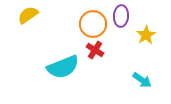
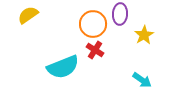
purple ellipse: moved 1 px left, 2 px up
yellow star: moved 2 px left
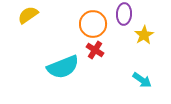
purple ellipse: moved 4 px right
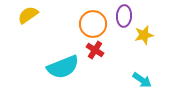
purple ellipse: moved 2 px down
yellow star: rotated 18 degrees clockwise
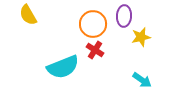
yellow semicircle: rotated 85 degrees counterclockwise
yellow star: moved 3 px left, 2 px down
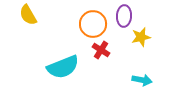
red cross: moved 6 px right
cyan arrow: rotated 24 degrees counterclockwise
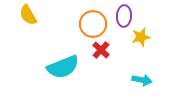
red cross: rotated 12 degrees clockwise
